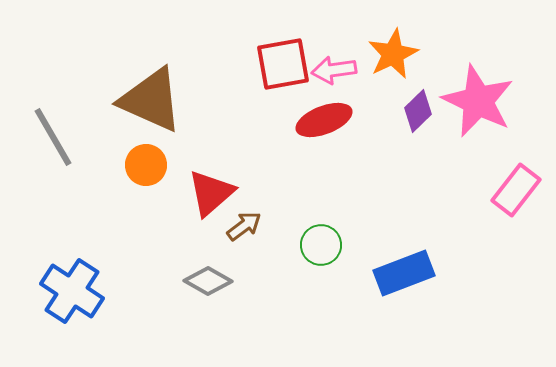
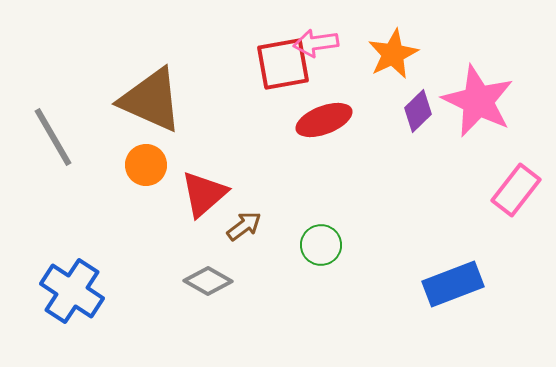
pink arrow: moved 18 px left, 27 px up
red triangle: moved 7 px left, 1 px down
blue rectangle: moved 49 px right, 11 px down
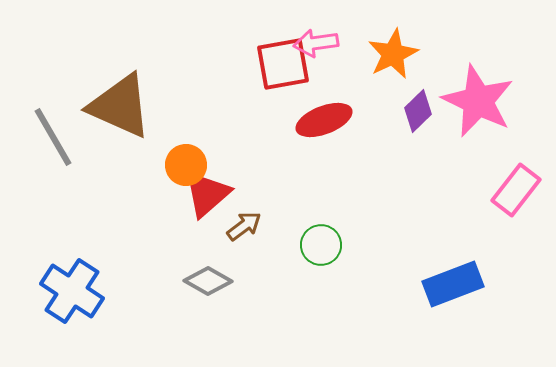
brown triangle: moved 31 px left, 6 px down
orange circle: moved 40 px right
red triangle: moved 3 px right
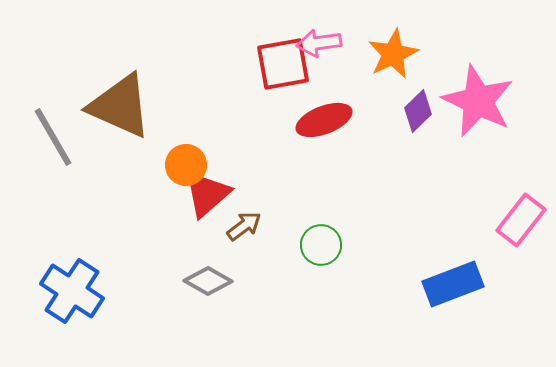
pink arrow: moved 3 px right
pink rectangle: moved 5 px right, 30 px down
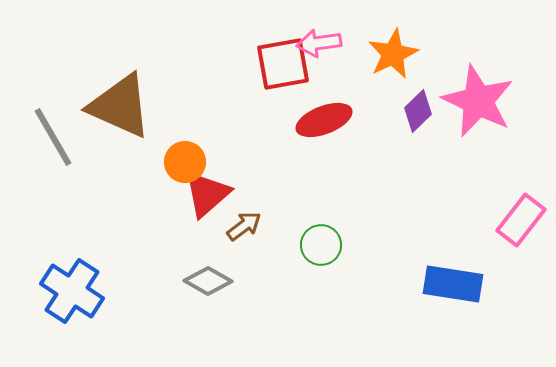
orange circle: moved 1 px left, 3 px up
blue rectangle: rotated 30 degrees clockwise
